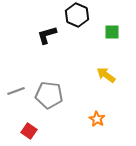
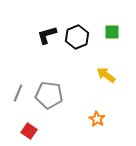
black hexagon: moved 22 px down; rotated 15 degrees clockwise
gray line: moved 2 px right, 2 px down; rotated 48 degrees counterclockwise
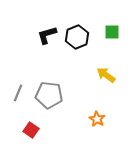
red square: moved 2 px right, 1 px up
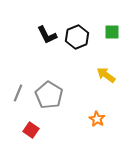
black L-shape: rotated 100 degrees counterclockwise
gray pentagon: rotated 24 degrees clockwise
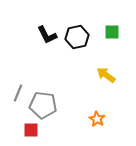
black hexagon: rotated 10 degrees clockwise
gray pentagon: moved 6 px left, 10 px down; rotated 24 degrees counterclockwise
red square: rotated 35 degrees counterclockwise
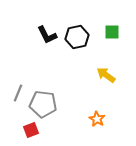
gray pentagon: moved 1 px up
red square: rotated 21 degrees counterclockwise
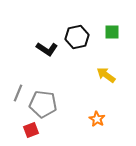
black L-shape: moved 14 px down; rotated 30 degrees counterclockwise
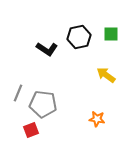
green square: moved 1 px left, 2 px down
black hexagon: moved 2 px right
orange star: rotated 21 degrees counterclockwise
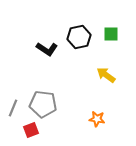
gray line: moved 5 px left, 15 px down
